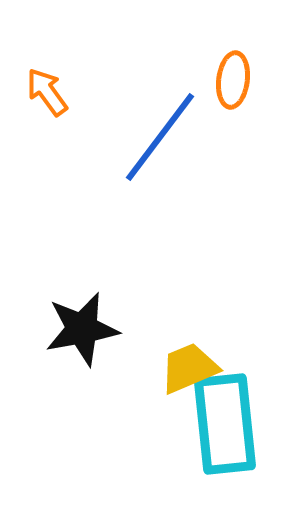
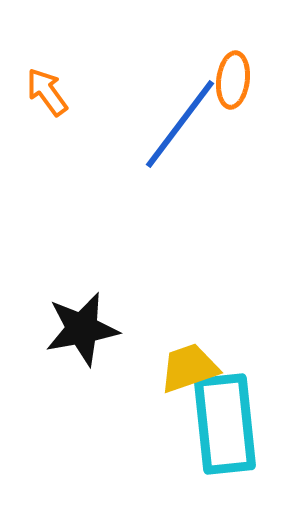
blue line: moved 20 px right, 13 px up
yellow trapezoid: rotated 4 degrees clockwise
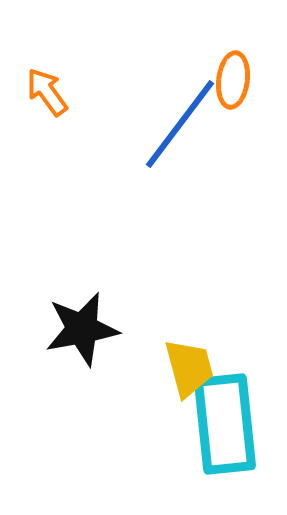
yellow trapezoid: rotated 94 degrees clockwise
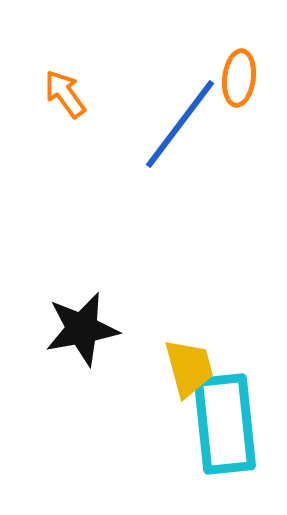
orange ellipse: moved 6 px right, 2 px up
orange arrow: moved 18 px right, 2 px down
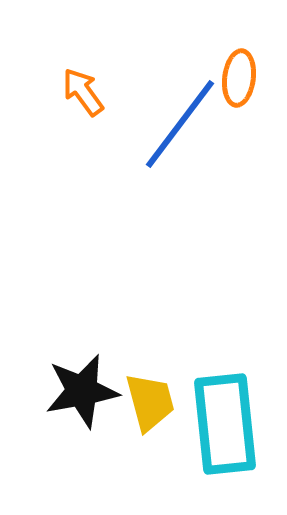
orange arrow: moved 18 px right, 2 px up
black star: moved 62 px down
yellow trapezoid: moved 39 px left, 34 px down
